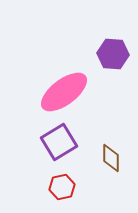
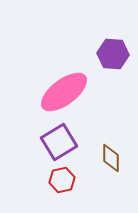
red hexagon: moved 7 px up
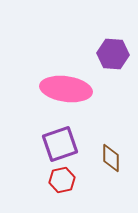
pink ellipse: moved 2 px right, 3 px up; rotated 45 degrees clockwise
purple square: moved 1 px right, 2 px down; rotated 12 degrees clockwise
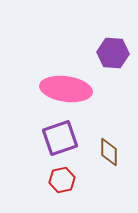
purple hexagon: moved 1 px up
purple square: moved 6 px up
brown diamond: moved 2 px left, 6 px up
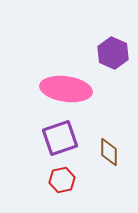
purple hexagon: rotated 20 degrees clockwise
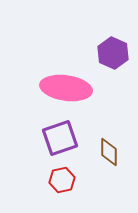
pink ellipse: moved 1 px up
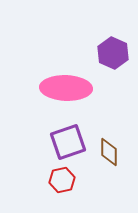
pink ellipse: rotated 6 degrees counterclockwise
purple square: moved 8 px right, 4 px down
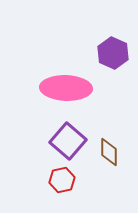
purple square: moved 1 px up; rotated 30 degrees counterclockwise
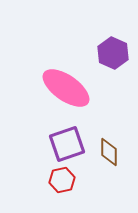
pink ellipse: rotated 33 degrees clockwise
purple square: moved 1 px left, 3 px down; rotated 30 degrees clockwise
